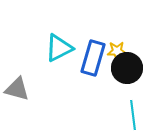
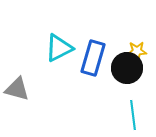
yellow star: moved 20 px right
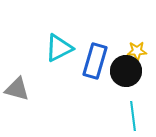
blue rectangle: moved 2 px right, 3 px down
black circle: moved 1 px left, 3 px down
cyan line: moved 1 px down
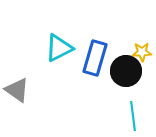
yellow star: moved 5 px right, 1 px down
blue rectangle: moved 3 px up
gray triangle: moved 1 px down; rotated 20 degrees clockwise
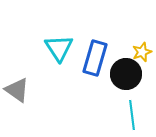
cyan triangle: rotated 36 degrees counterclockwise
yellow star: rotated 18 degrees counterclockwise
black circle: moved 3 px down
cyan line: moved 1 px left, 1 px up
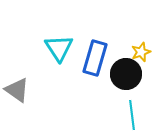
yellow star: moved 1 px left
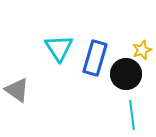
yellow star: moved 1 px right, 2 px up
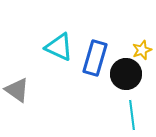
cyan triangle: moved 1 px up; rotated 32 degrees counterclockwise
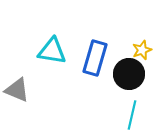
cyan triangle: moved 7 px left, 4 px down; rotated 16 degrees counterclockwise
black circle: moved 3 px right
gray triangle: rotated 12 degrees counterclockwise
cyan line: rotated 20 degrees clockwise
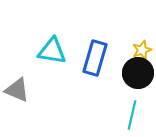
black circle: moved 9 px right, 1 px up
